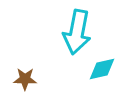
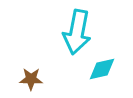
brown star: moved 6 px right
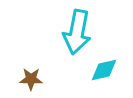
cyan diamond: moved 2 px right, 1 px down
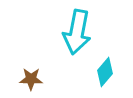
cyan diamond: moved 1 px right, 2 px down; rotated 36 degrees counterclockwise
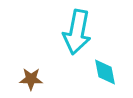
cyan diamond: rotated 52 degrees counterclockwise
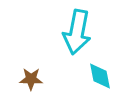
cyan diamond: moved 5 px left, 4 px down
